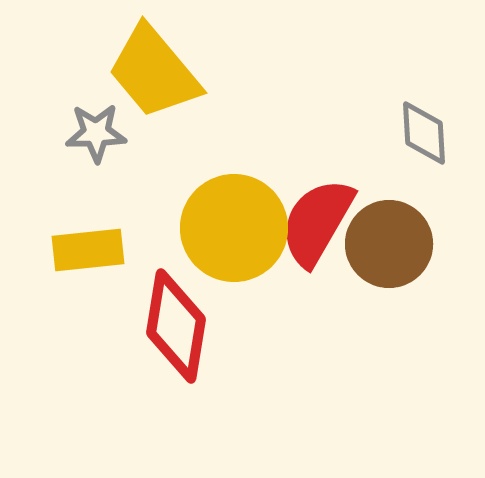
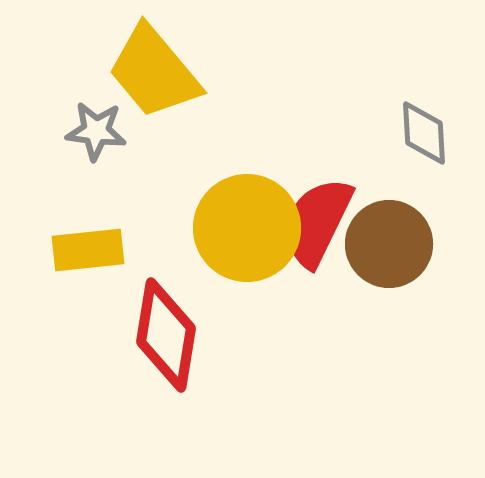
gray star: moved 2 px up; rotated 8 degrees clockwise
red semicircle: rotated 4 degrees counterclockwise
yellow circle: moved 13 px right
red diamond: moved 10 px left, 9 px down
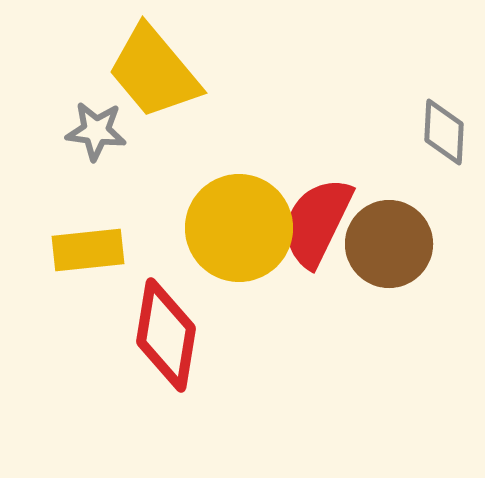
gray diamond: moved 20 px right, 1 px up; rotated 6 degrees clockwise
yellow circle: moved 8 px left
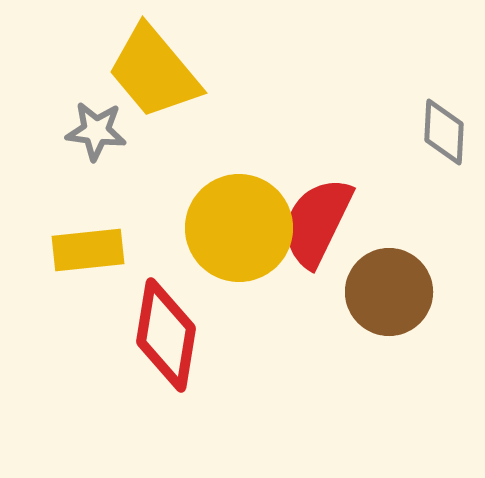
brown circle: moved 48 px down
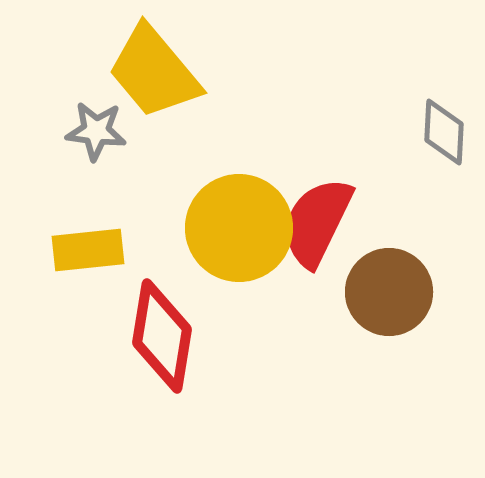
red diamond: moved 4 px left, 1 px down
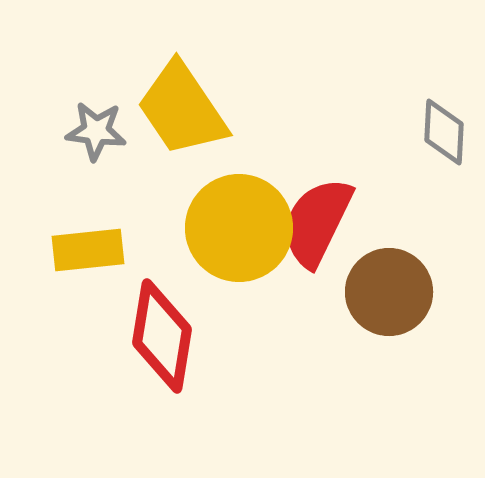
yellow trapezoid: moved 28 px right, 37 px down; rotated 6 degrees clockwise
